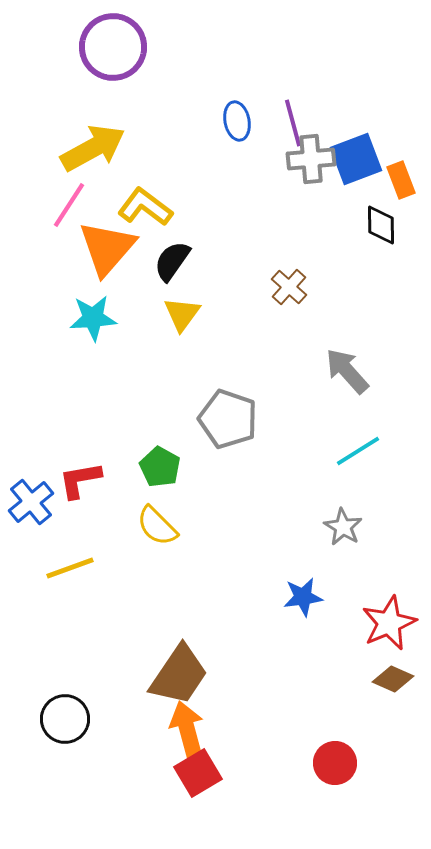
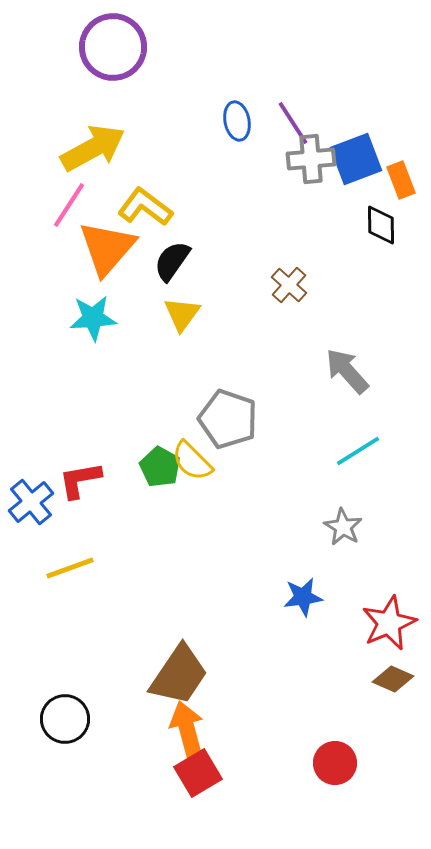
purple line: rotated 18 degrees counterclockwise
brown cross: moved 2 px up
yellow semicircle: moved 35 px right, 65 px up
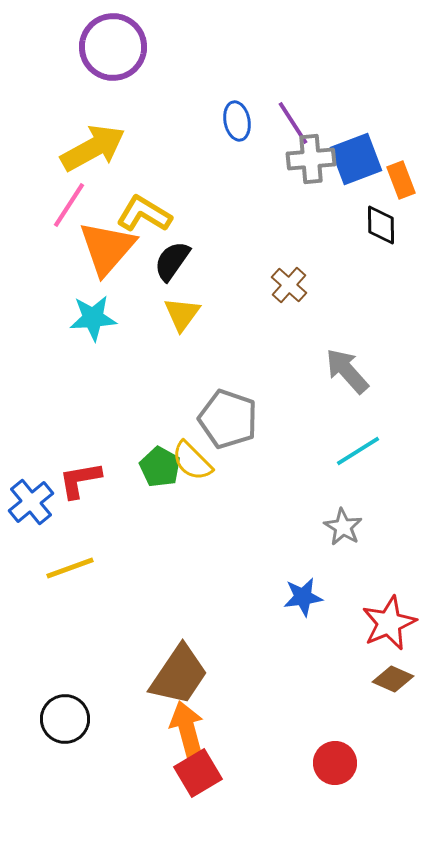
yellow L-shape: moved 1 px left, 7 px down; rotated 6 degrees counterclockwise
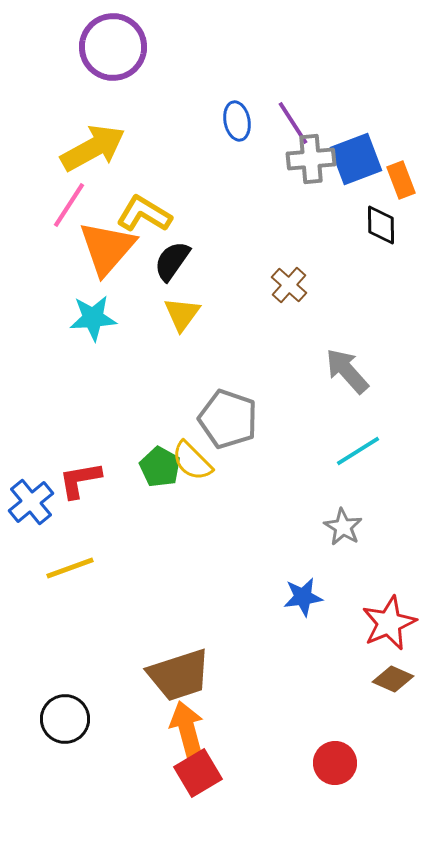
brown trapezoid: rotated 38 degrees clockwise
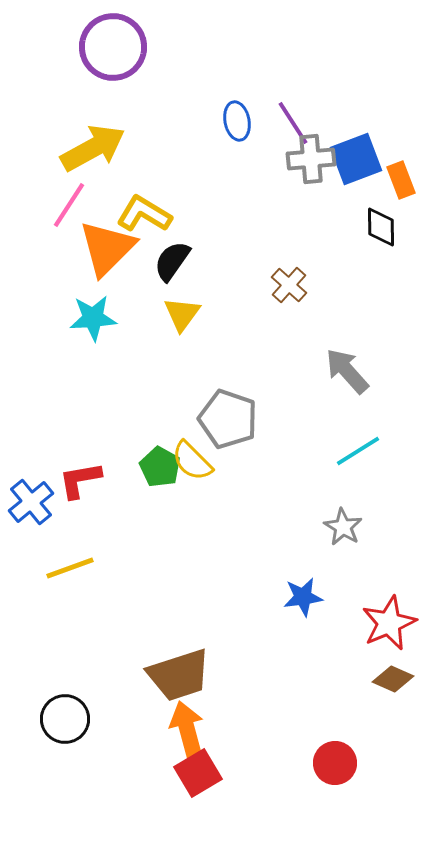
black diamond: moved 2 px down
orange triangle: rotated 4 degrees clockwise
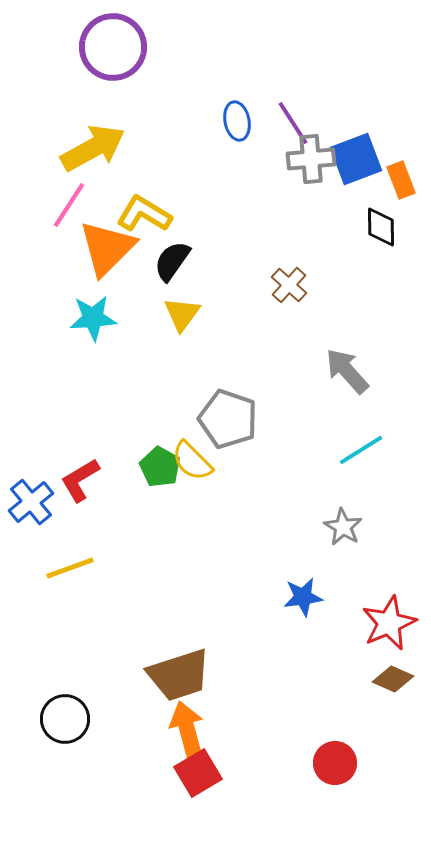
cyan line: moved 3 px right, 1 px up
red L-shape: rotated 21 degrees counterclockwise
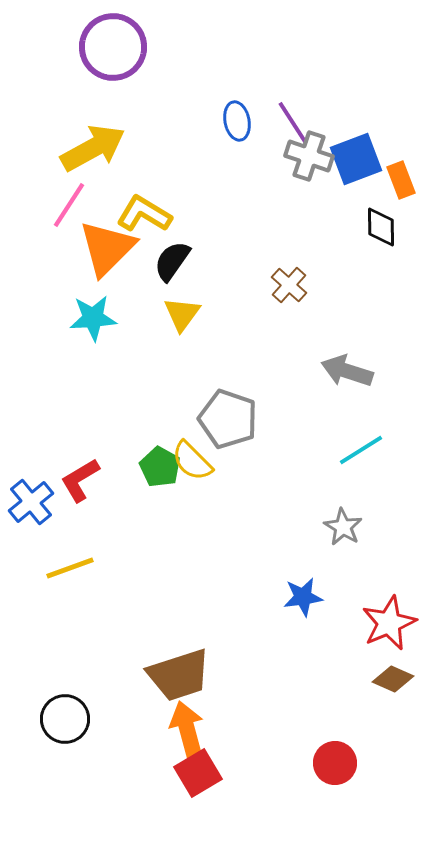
gray cross: moved 2 px left, 3 px up; rotated 24 degrees clockwise
gray arrow: rotated 30 degrees counterclockwise
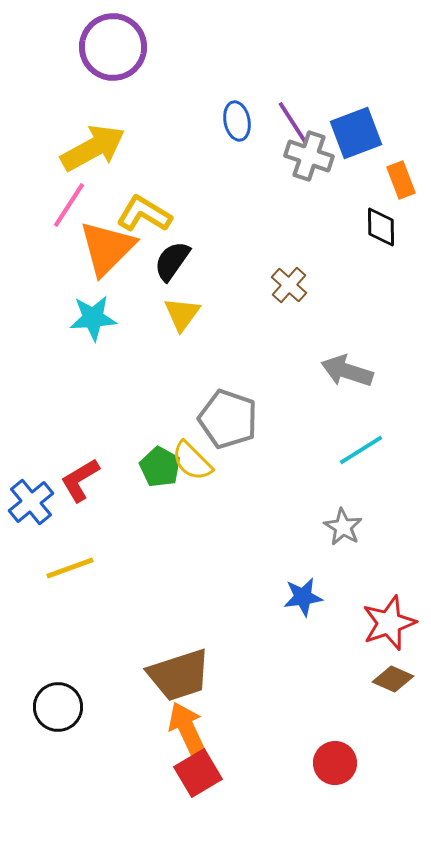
blue square: moved 26 px up
red star: rotated 4 degrees clockwise
black circle: moved 7 px left, 12 px up
orange arrow: rotated 10 degrees counterclockwise
